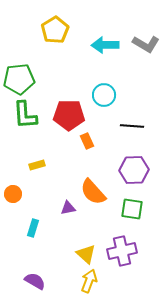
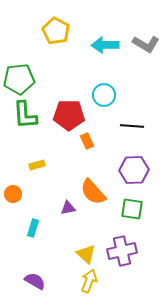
yellow pentagon: moved 1 px right, 1 px down; rotated 12 degrees counterclockwise
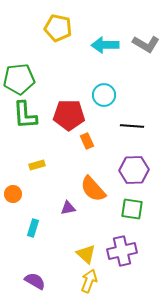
yellow pentagon: moved 2 px right, 3 px up; rotated 16 degrees counterclockwise
orange semicircle: moved 3 px up
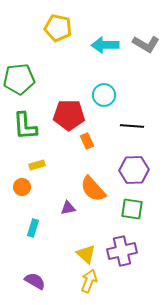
green L-shape: moved 11 px down
orange circle: moved 9 px right, 7 px up
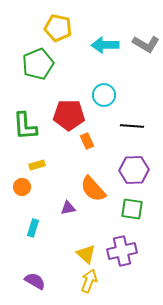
green pentagon: moved 19 px right, 15 px up; rotated 16 degrees counterclockwise
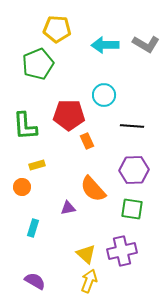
yellow pentagon: moved 1 px left, 1 px down; rotated 8 degrees counterclockwise
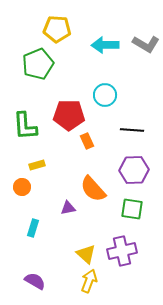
cyan circle: moved 1 px right
black line: moved 4 px down
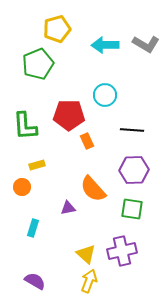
yellow pentagon: rotated 20 degrees counterclockwise
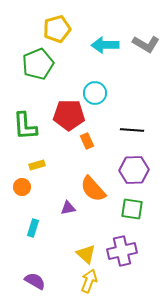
cyan circle: moved 10 px left, 2 px up
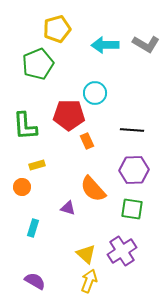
purple triangle: rotated 28 degrees clockwise
purple cross: rotated 20 degrees counterclockwise
